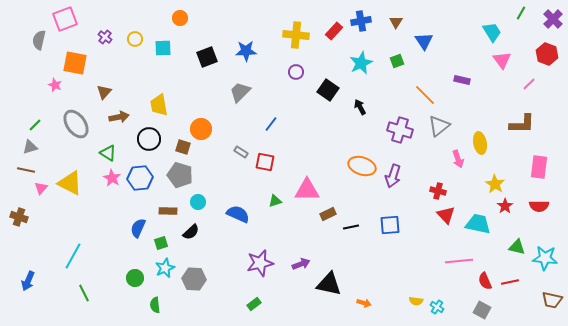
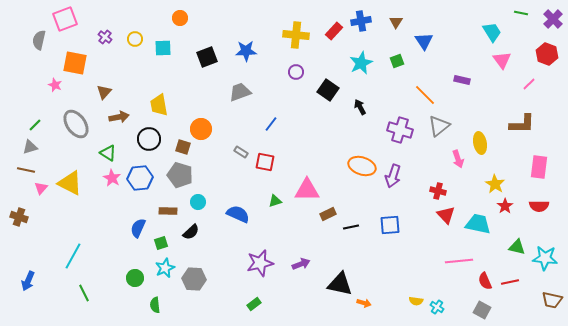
green line at (521, 13): rotated 72 degrees clockwise
gray trapezoid at (240, 92): rotated 25 degrees clockwise
black triangle at (329, 284): moved 11 px right
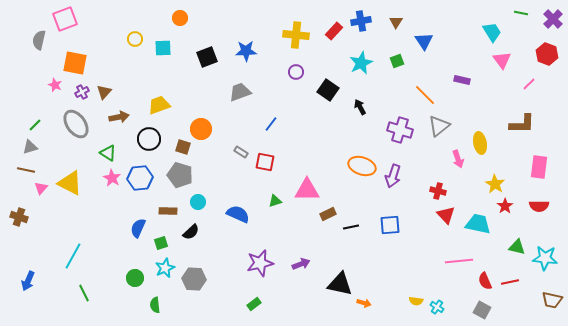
purple cross at (105, 37): moved 23 px left, 55 px down; rotated 24 degrees clockwise
yellow trapezoid at (159, 105): rotated 80 degrees clockwise
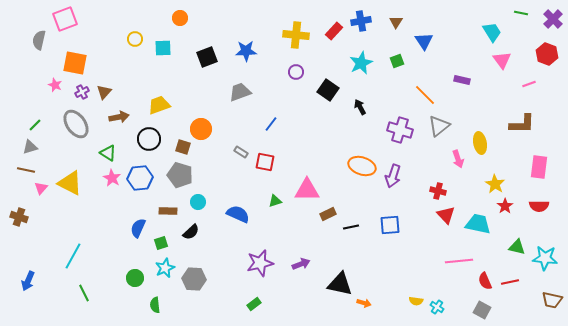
pink line at (529, 84): rotated 24 degrees clockwise
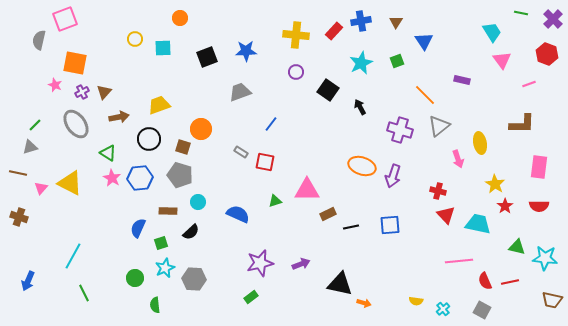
brown line at (26, 170): moved 8 px left, 3 px down
green rectangle at (254, 304): moved 3 px left, 7 px up
cyan cross at (437, 307): moved 6 px right, 2 px down; rotated 16 degrees clockwise
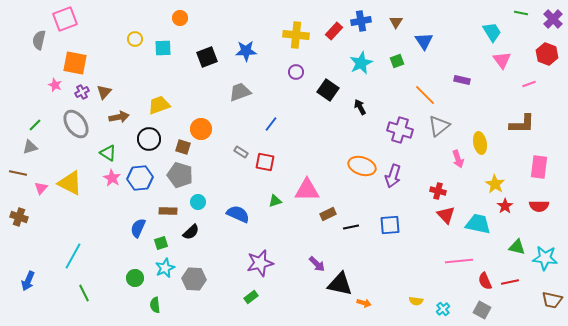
purple arrow at (301, 264): moved 16 px right; rotated 66 degrees clockwise
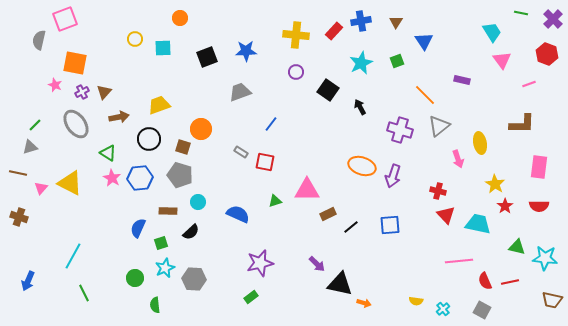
black line at (351, 227): rotated 28 degrees counterclockwise
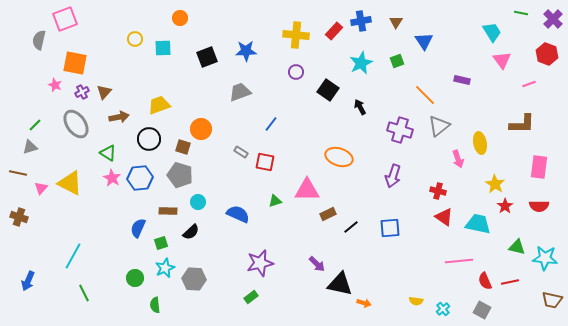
orange ellipse at (362, 166): moved 23 px left, 9 px up
red triangle at (446, 215): moved 2 px left, 2 px down; rotated 12 degrees counterclockwise
blue square at (390, 225): moved 3 px down
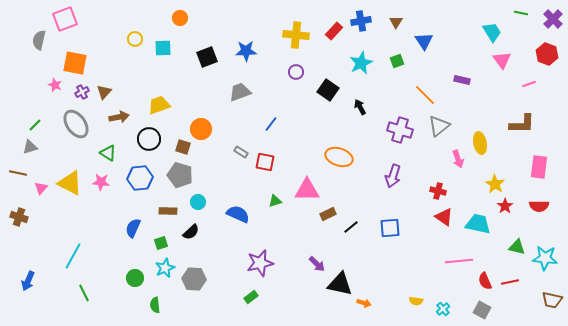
pink star at (112, 178): moved 11 px left, 4 px down; rotated 24 degrees counterclockwise
blue semicircle at (138, 228): moved 5 px left
